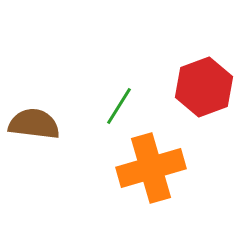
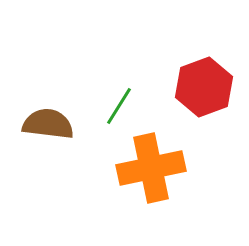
brown semicircle: moved 14 px right
orange cross: rotated 4 degrees clockwise
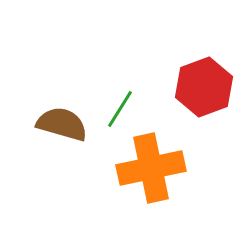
green line: moved 1 px right, 3 px down
brown semicircle: moved 14 px right; rotated 9 degrees clockwise
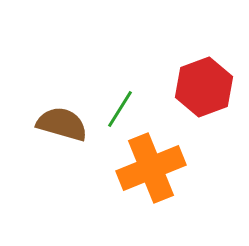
orange cross: rotated 10 degrees counterclockwise
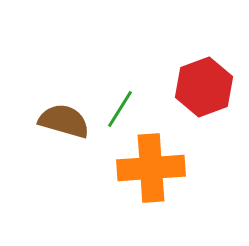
brown semicircle: moved 2 px right, 3 px up
orange cross: rotated 18 degrees clockwise
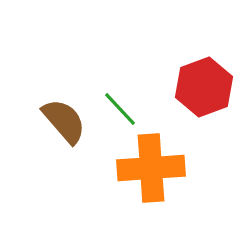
green line: rotated 75 degrees counterclockwise
brown semicircle: rotated 33 degrees clockwise
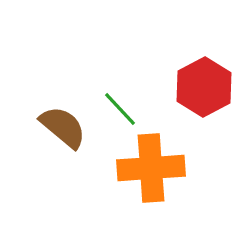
red hexagon: rotated 8 degrees counterclockwise
brown semicircle: moved 1 px left, 6 px down; rotated 9 degrees counterclockwise
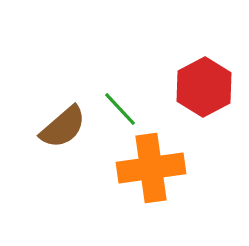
brown semicircle: rotated 99 degrees clockwise
orange cross: rotated 4 degrees counterclockwise
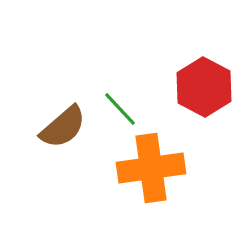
red hexagon: rotated 4 degrees counterclockwise
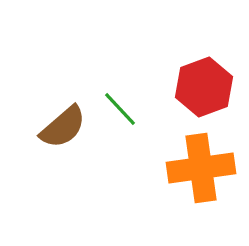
red hexagon: rotated 12 degrees clockwise
orange cross: moved 50 px right
